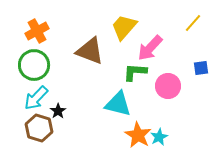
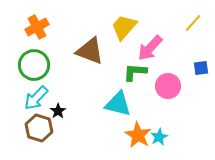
orange cross: moved 4 px up
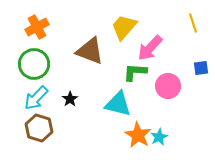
yellow line: rotated 60 degrees counterclockwise
green circle: moved 1 px up
black star: moved 12 px right, 12 px up
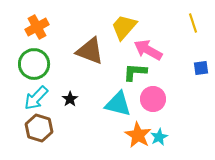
pink arrow: moved 2 px left, 2 px down; rotated 76 degrees clockwise
pink circle: moved 15 px left, 13 px down
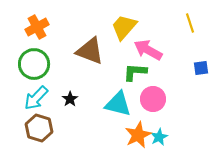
yellow line: moved 3 px left
orange star: rotated 16 degrees clockwise
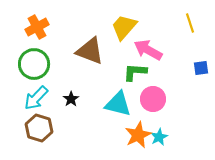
black star: moved 1 px right
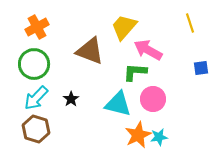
brown hexagon: moved 3 px left, 1 px down
cyan star: rotated 18 degrees clockwise
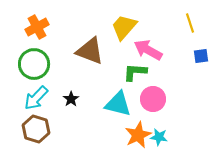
blue square: moved 12 px up
cyan star: rotated 18 degrees clockwise
